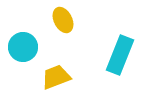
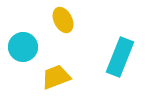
cyan rectangle: moved 2 px down
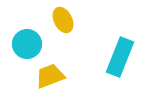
cyan circle: moved 4 px right, 3 px up
yellow trapezoid: moved 6 px left, 1 px up
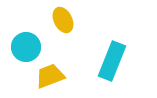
cyan circle: moved 1 px left, 3 px down
cyan rectangle: moved 8 px left, 4 px down
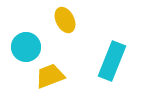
yellow ellipse: moved 2 px right
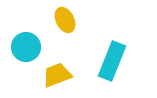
yellow trapezoid: moved 7 px right, 1 px up
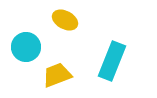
yellow ellipse: rotated 35 degrees counterclockwise
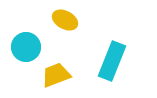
yellow trapezoid: moved 1 px left
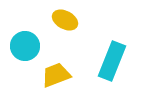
cyan circle: moved 1 px left, 1 px up
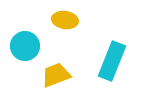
yellow ellipse: rotated 20 degrees counterclockwise
